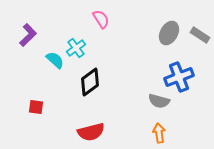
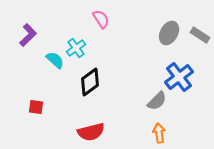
blue cross: rotated 16 degrees counterclockwise
gray semicircle: moved 2 px left; rotated 60 degrees counterclockwise
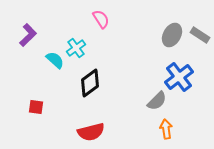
gray ellipse: moved 3 px right, 2 px down
black diamond: moved 1 px down
orange arrow: moved 7 px right, 4 px up
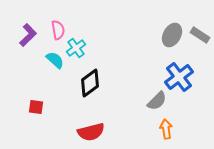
pink semicircle: moved 43 px left, 11 px down; rotated 24 degrees clockwise
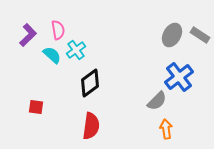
cyan cross: moved 2 px down
cyan semicircle: moved 3 px left, 5 px up
red semicircle: moved 6 px up; rotated 68 degrees counterclockwise
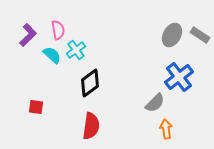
gray semicircle: moved 2 px left, 2 px down
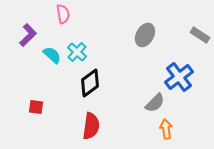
pink semicircle: moved 5 px right, 16 px up
gray ellipse: moved 27 px left
cyan cross: moved 1 px right, 2 px down; rotated 12 degrees counterclockwise
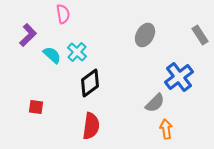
gray rectangle: rotated 24 degrees clockwise
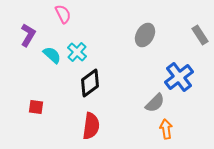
pink semicircle: rotated 18 degrees counterclockwise
purple L-shape: rotated 15 degrees counterclockwise
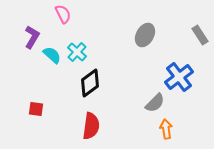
purple L-shape: moved 4 px right, 2 px down
red square: moved 2 px down
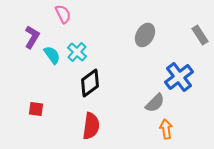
cyan semicircle: rotated 12 degrees clockwise
